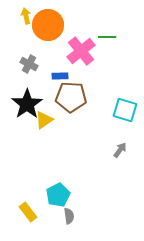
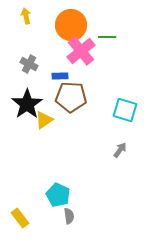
orange circle: moved 23 px right
cyan pentagon: rotated 20 degrees counterclockwise
yellow rectangle: moved 8 px left, 6 px down
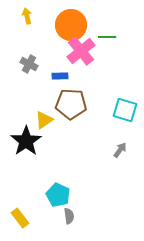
yellow arrow: moved 1 px right
brown pentagon: moved 7 px down
black star: moved 1 px left, 37 px down
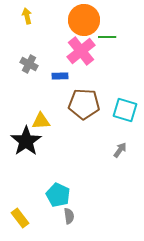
orange circle: moved 13 px right, 5 px up
brown pentagon: moved 13 px right
yellow triangle: moved 3 px left, 1 px down; rotated 30 degrees clockwise
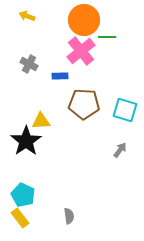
yellow arrow: rotated 56 degrees counterclockwise
cyan pentagon: moved 35 px left
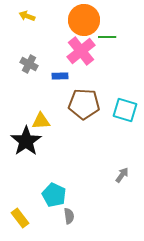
gray arrow: moved 2 px right, 25 px down
cyan pentagon: moved 31 px right
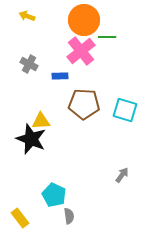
black star: moved 5 px right, 2 px up; rotated 16 degrees counterclockwise
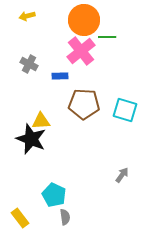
yellow arrow: rotated 35 degrees counterclockwise
gray semicircle: moved 4 px left, 1 px down
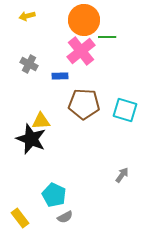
gray semicircle: rotated 70 degrees clockwise
